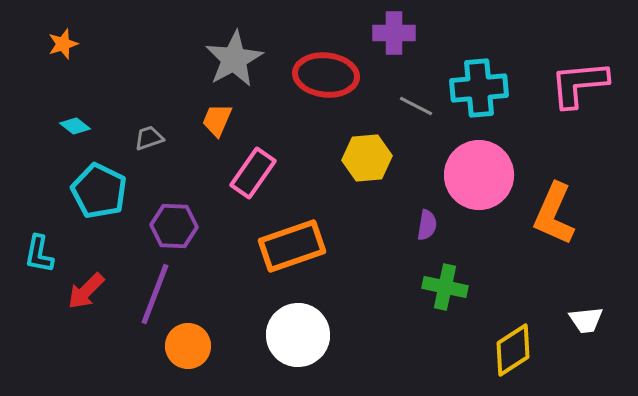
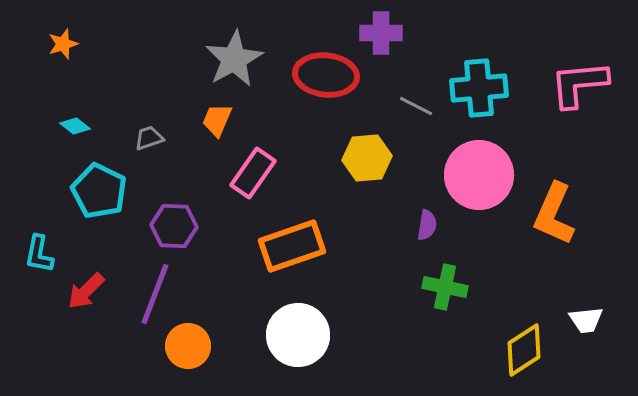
purple cross: moved 13 px left
yellow diamond: moved 11 px right
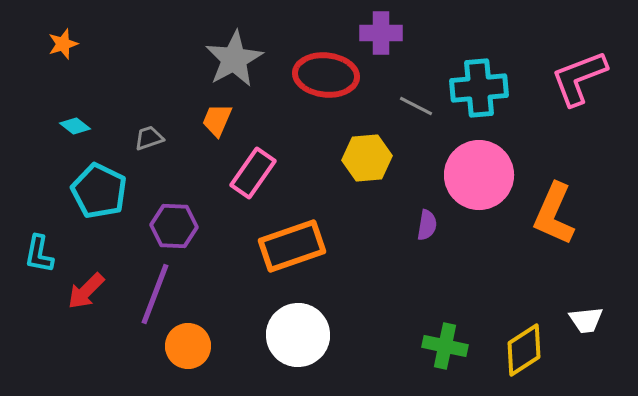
pink L-shape: moved 6 px up; rotated 16 degrees counterclockwise
green cross: moved 59 px down
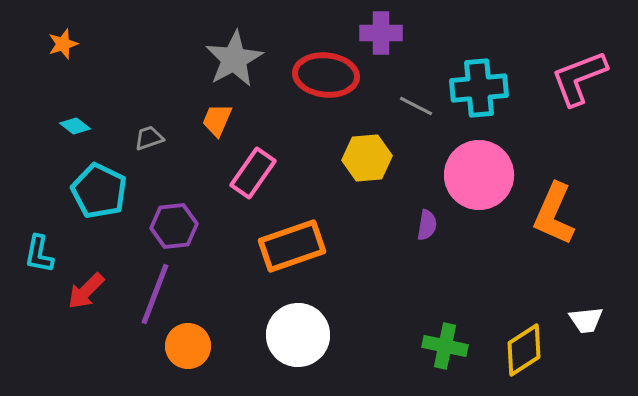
purple hexagon: rotated 9 degrees counterclockwise
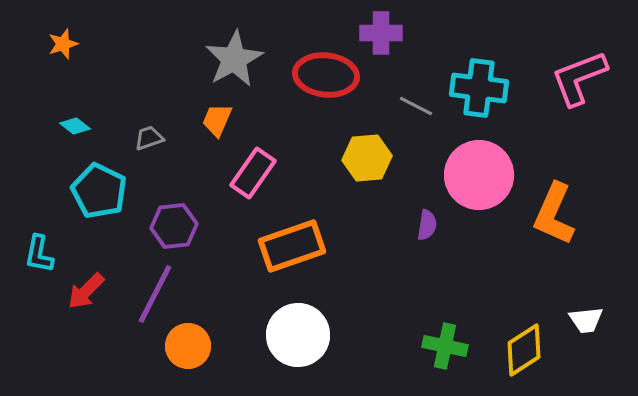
cyan cross: rotated 12 degrees clockwise
purple line: rotated 6 degrees clockwise
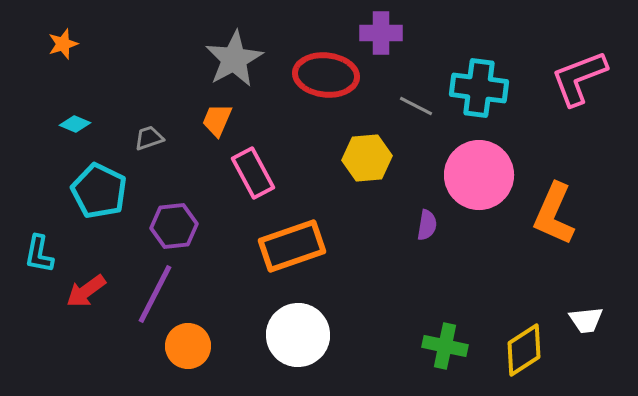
cyan diamond: moved 2 px up; rotated 16 degrees counterclockwise
pink rectangle: rotated 63 degrees counterclockwise
red arrow: rotated 9 degrees clockwise
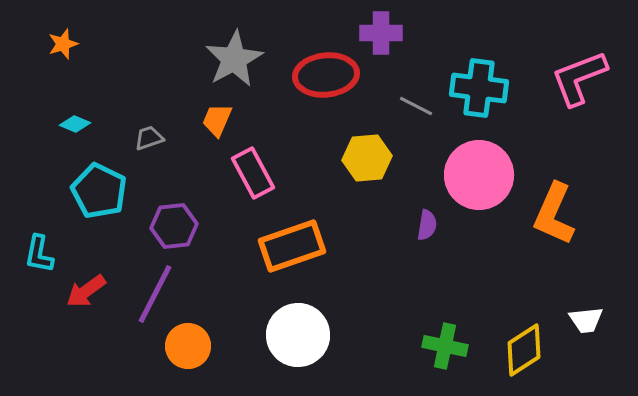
red ellipse: rotated 12 degrees counterclockwise
